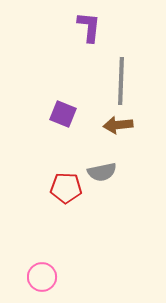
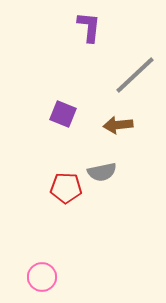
gray line: moved 14 px right, 6 px up; rotated 45 degrees clockwise
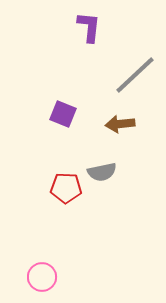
brown arrow: moved 2 px right, 1 px up
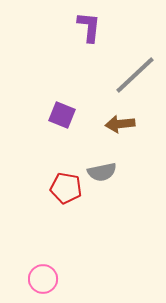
purple square: moved 1 px left, 1 px down
red pentagon: rotated 8 degrees clockwise
pink circle: moved 1 px right, 2 px down
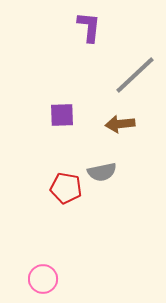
purple square: rotated 24 degrees counterclockwise
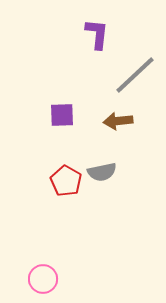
purple L-shape: moved 8 px right, 7 px down
brown arrow: moved 2 px left, 3 px up
red pentagon: moved 7 px up; rotated 20 degrees clockwise
